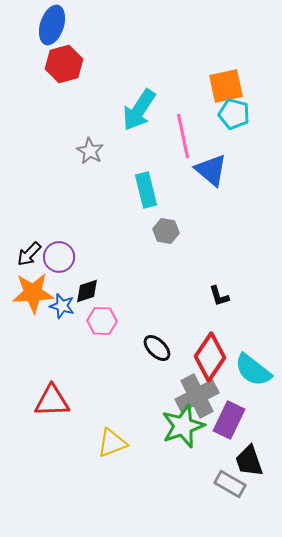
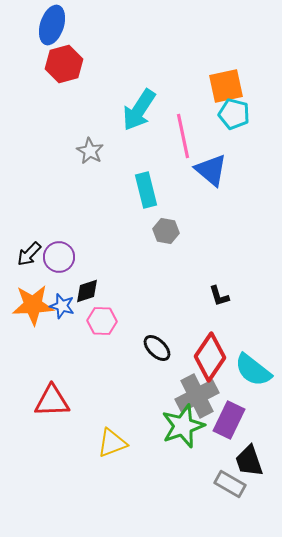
orange star: moved 12 px down
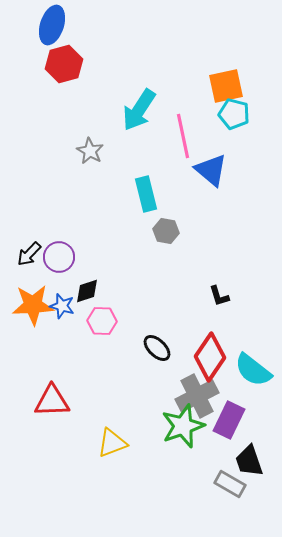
cyan rectangle: moved 4 px down
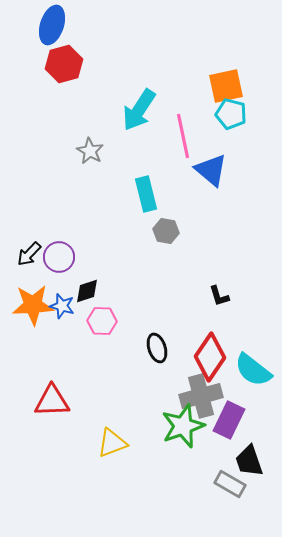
cyan pentagon: moved 3 px left
black ellipse: rotated 28 degrees clockwise
gray cross: moved 4 px right; rotated 12 degrees clockwise
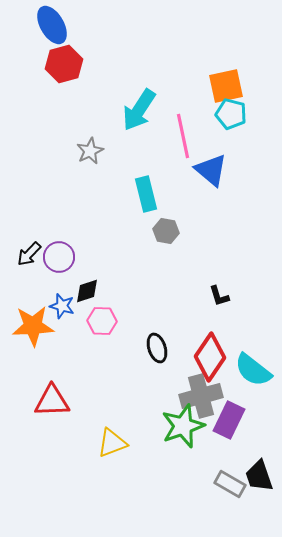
blue ellipse: rotated 48 degrees counterclockwise
gray star: rotated 16 degrees clockwise
orange star: moved 21 px down
black trapezoid: moved 10 px right, 15 px down
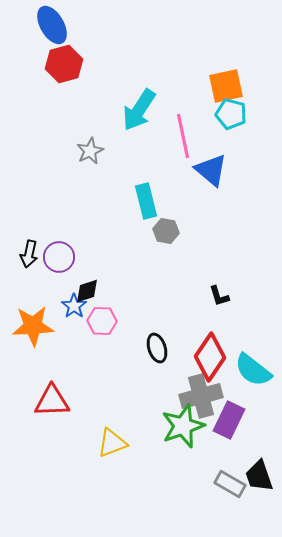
cyan rectangle: moved 7 px down
black arrow: rotated 32 degrees counterclockwise
blue star: moved 12 px right; rotated 20 degrees clockwise
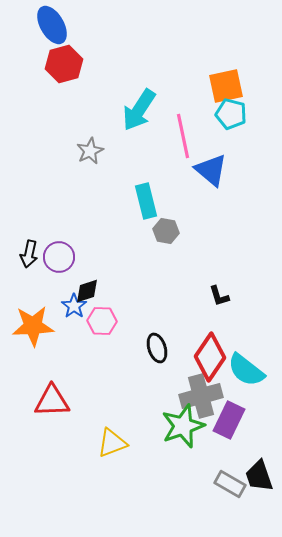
cyan semicircle: moved 7 px left
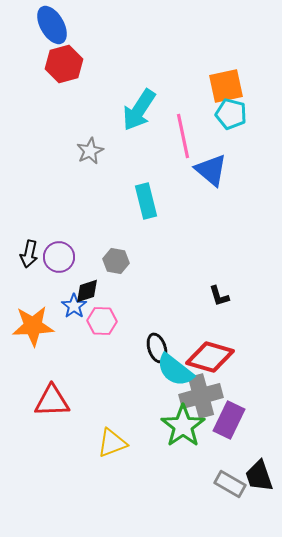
gray hexagon: moved 50 px left, 30 px down
red diamond: rotated 72 degrees clockwise
cyan semicircle: moved 71 px left
green star: rotated 15 degrees counterclockwise
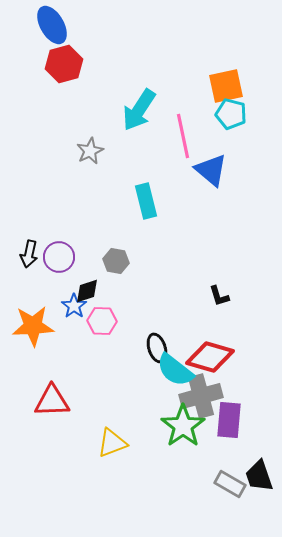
purple rectangle: rotated 21 degrees counterclockwise
